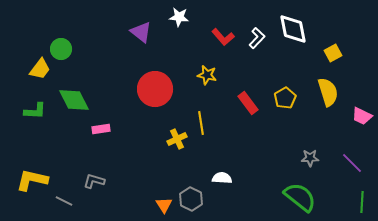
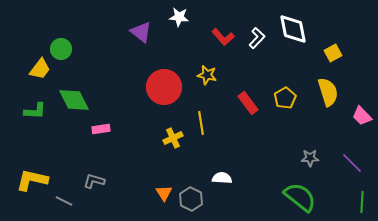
red circle: moved 9 px right, 2 px up
pink trapezoid: rotated 20 degrees clockwise
yellow cross: moved 4 px left, 1 px up
orange triangle: moved 12 px up
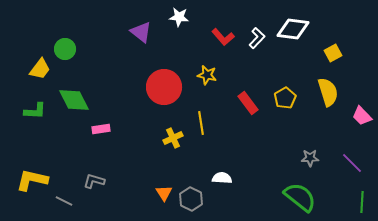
white diamond: rotated 72 degrees counterclockwise
green circle: moved 4 px right
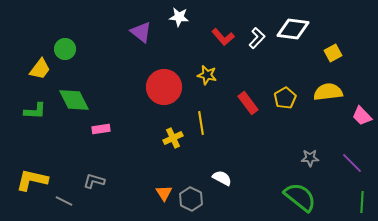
yellow semicircle: rotated 80 degrees counterclockwise
white semicircle: rotated 24 degrees clockwise
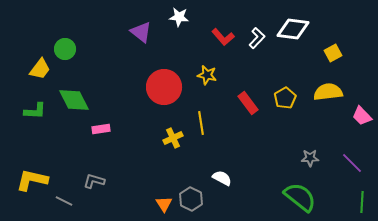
orange triangle: moved 11 px down
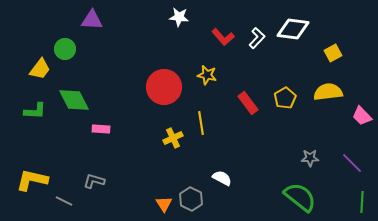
purple triangle: moved 49 px left, 12 px up; rotated 35 degrees counterclockwise
pink rectangle: rotated 12 degrees clockwise
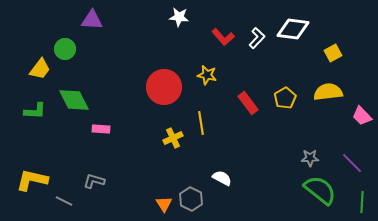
green semicircle: moved 20 px right, 7 px up
